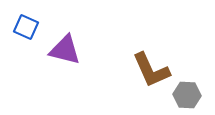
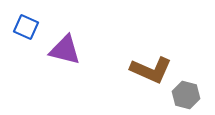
brown L-shape: rotated 42 degrees counterclockwise
gray hexagon: moved 1 px left; rotated 12 degrees clockwise
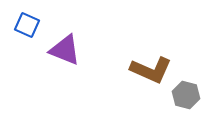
blue square: moved 1 px right, 2 px up
purple triangle: rotated 8 degrees clockwise
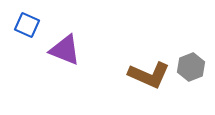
brown L-shape: moved 2 px left, 5 px down
gray hexagon: moved 5 px right, 28 px up; rotated 24 degrees clockwise
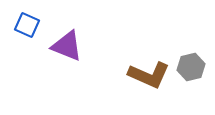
purple triangle: moved 2 px right, 4 px up
gray hexagon: rotated 8 degrees clockwise
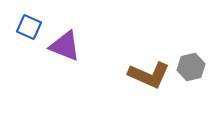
blue square: moved 2 px right, 2 px down
purple triangle: moved 2 px left
